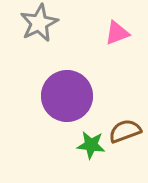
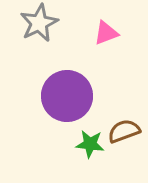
pink triangle: moved 11 px left
brown semicircle: moved 1 px left
green star: moved 1 px left, 1 px up
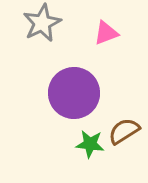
gray star: moved 3 px right
purple circle: moved 7 px right, 3 px up
brown semicircle: rotated 12 degrees counterclockwise
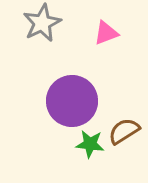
purple circle: moved 2 px left, 8 px down
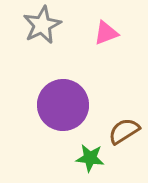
gray star: moved 2 px down
purple circle: moved 9 px left, 4 px down
green star: moved 14 px down
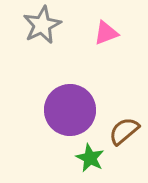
purple circle: moved 7 px right, 5 px down
brown semicircle: rotated 8 degrees counterclockwise
green star: rotated 20 degrees clockwise
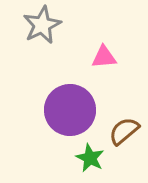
pink triangle: moved 2 px left, 24 px down; rotated 16 degrees clockwise
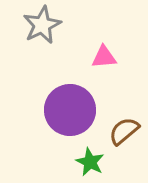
green star: moved 4 px down
